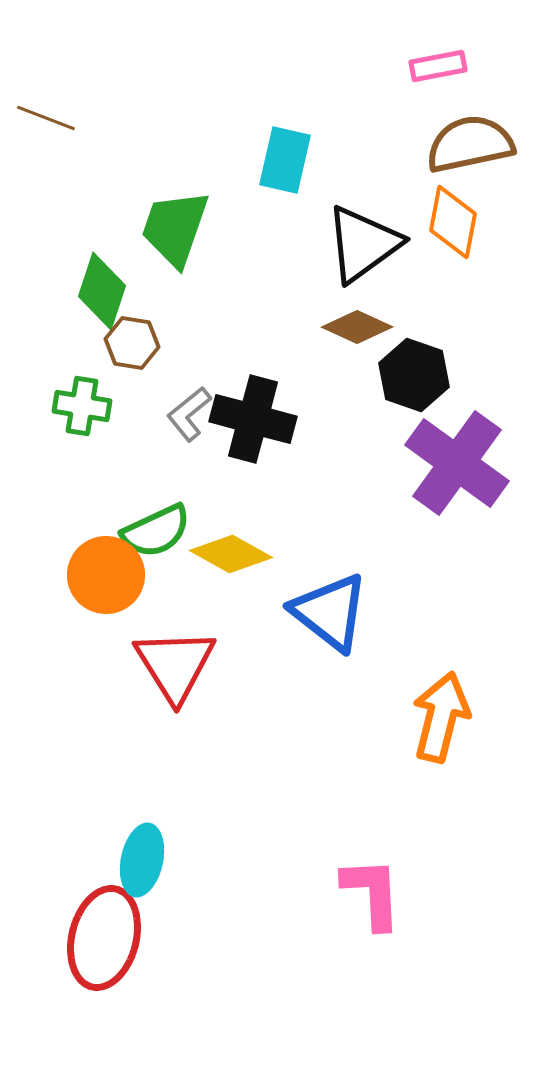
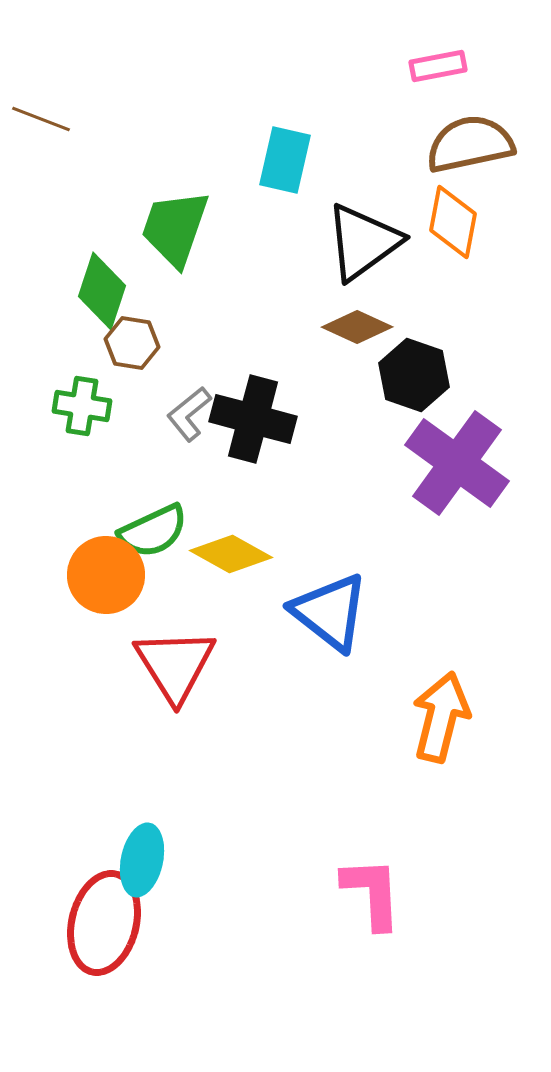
brown line: moved 5 px left, 1 px down
black triangle: moved 2 px up
green semicircle: moved 3 px left
red ellipse: moved 15 px up
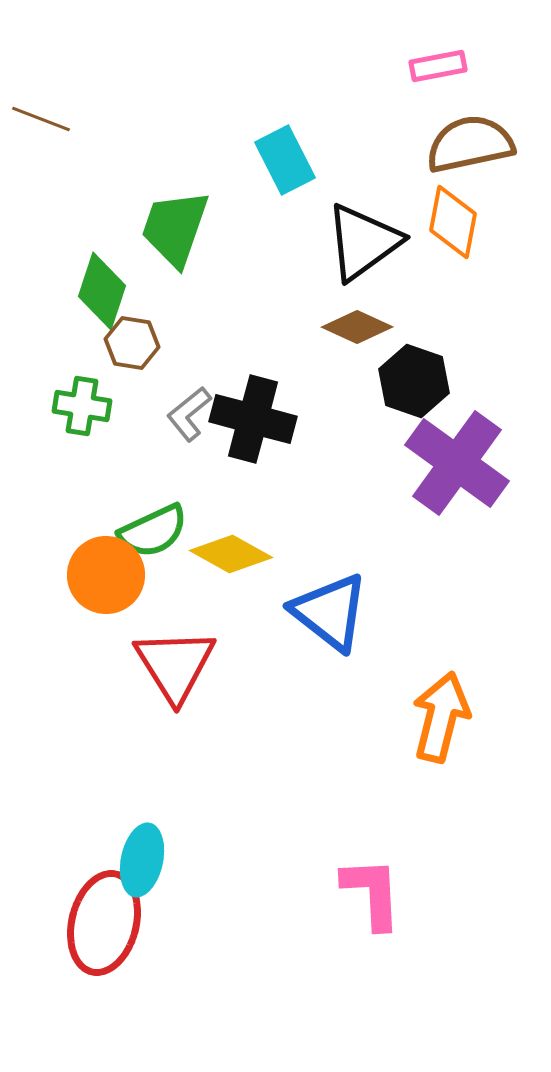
cyan rectangle: rotated 40 degrees counterclockwise
black hexagon: moved 6 px down
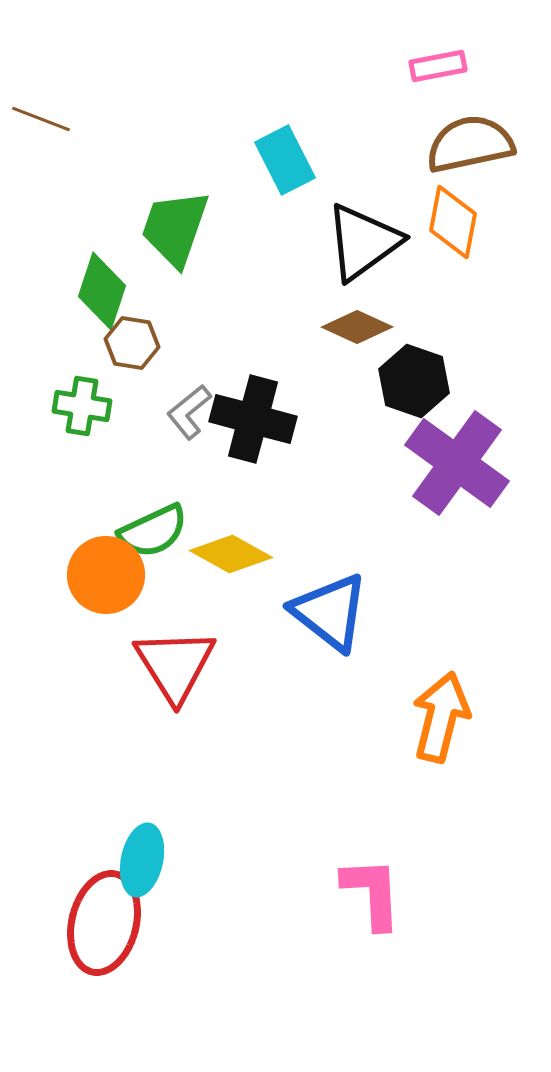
gray L-shape: moved 2 px up
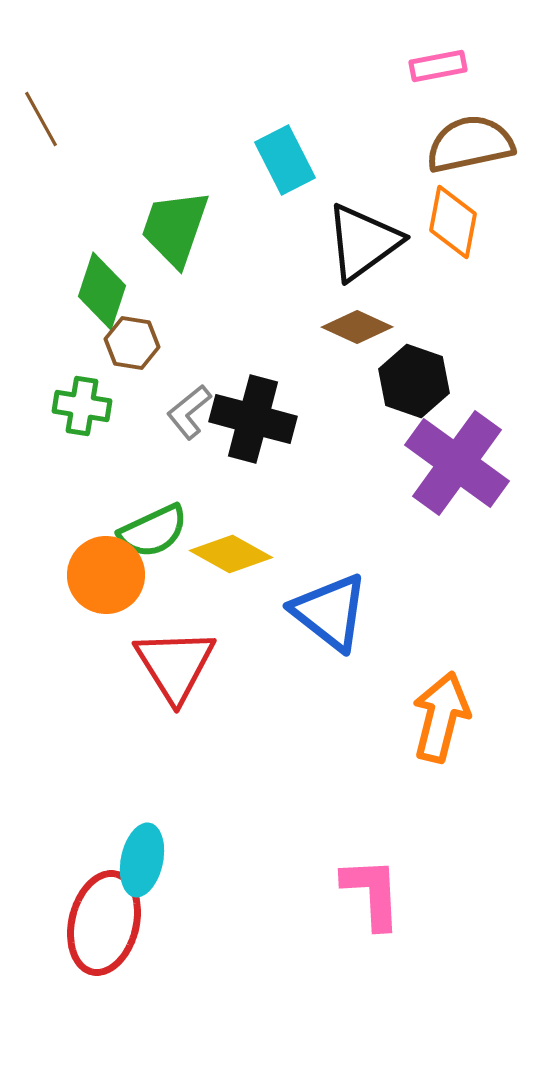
brown line: rotated 40 degrees clockwise
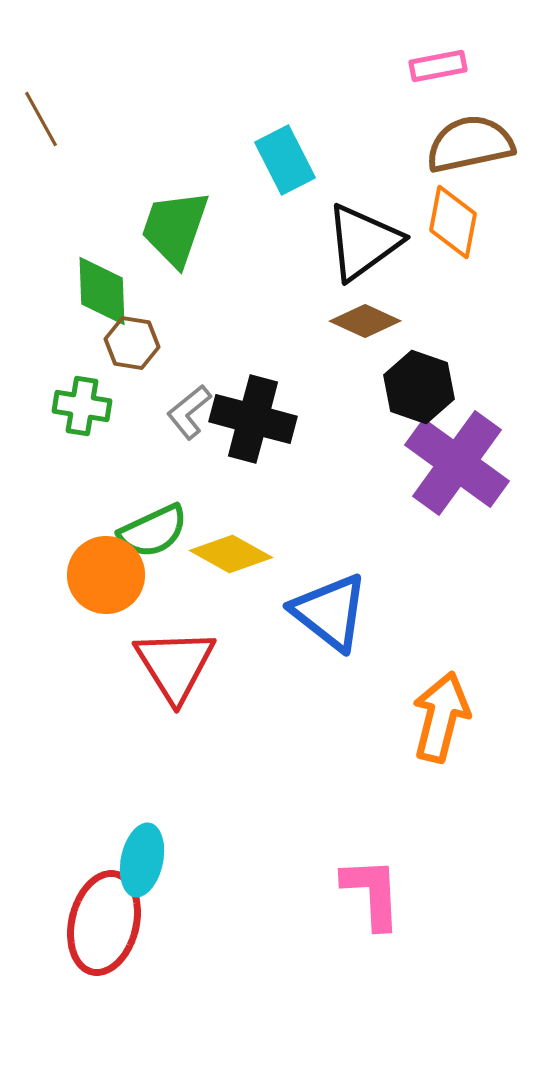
green diamond: rotated 20 degrees counterclockwise
brown diamond: moved 8 px right, 6 px up
black hexagon: moved 5 px right, 6 px down
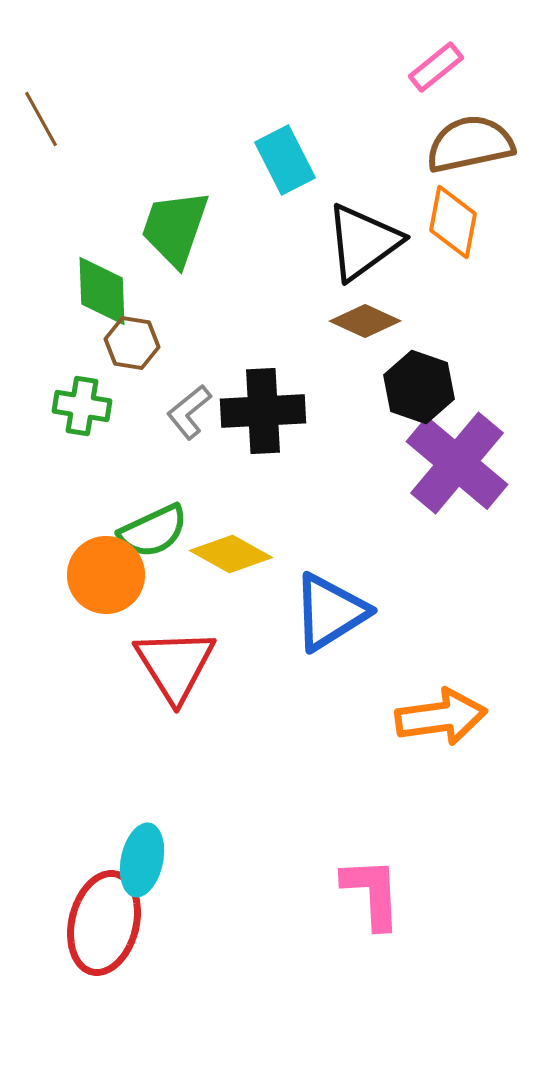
pink rectangle: moved 2 px left, 1 px down; rotated 28 degrees counterclockwise
black cross: moved 10 px right, 8 px up; rotated 18 degrees counterclockwise
purple cross: rotated 4 degrees clockwise
blue triangle: rotated 50 degrees clockwise
orange arrow: rotated 68 degrees clockwise
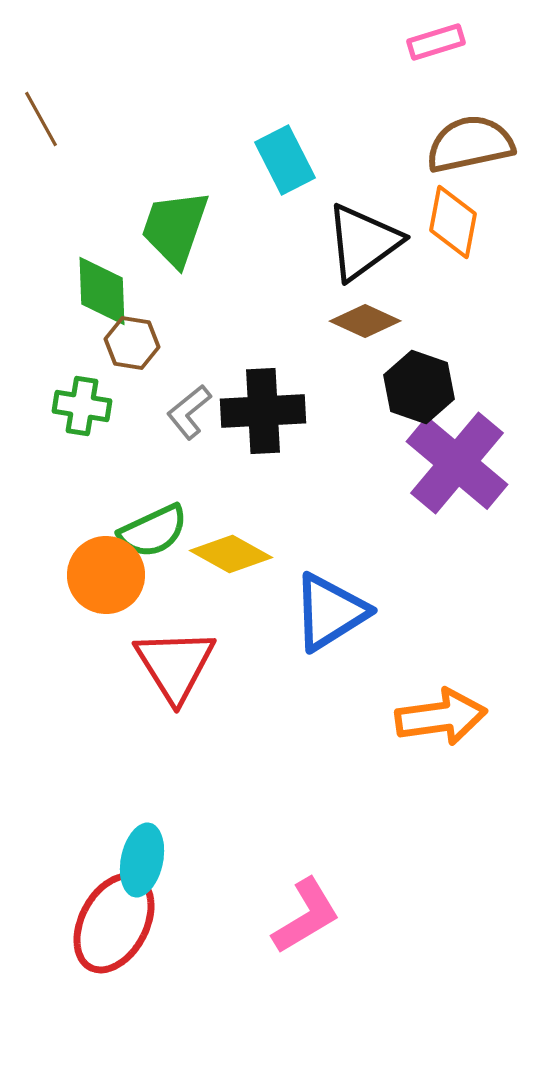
pink rectangle: moved 25 px up; rotated 22 degrees clockwise
pink L-shape: moved 66 px left, 23 px down; rotated 62 degrees clockwise
red ellipse: moved 10 px right; rotated 14 degrees clockwise
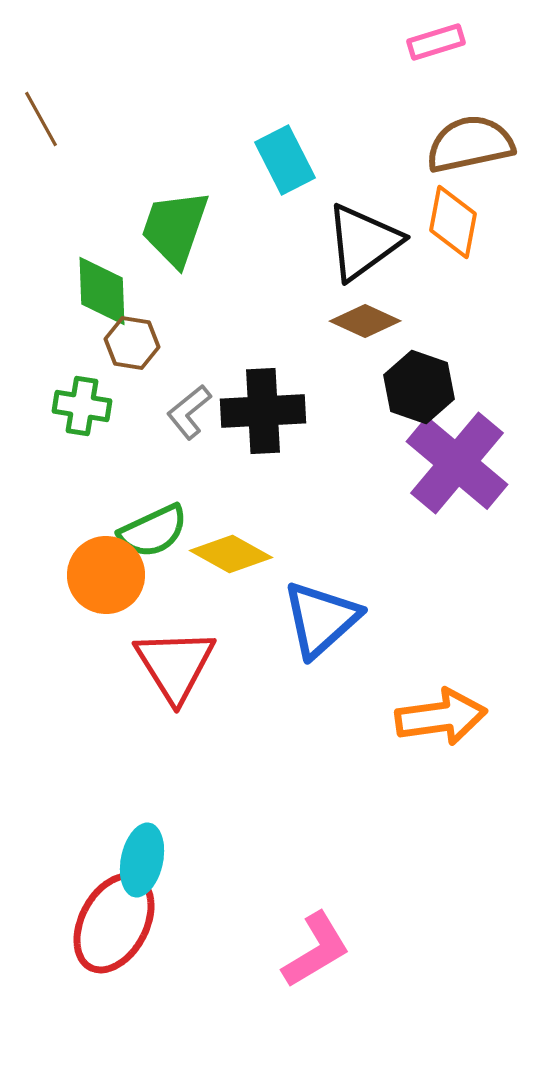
blue triangle: moved 9 px left, 7 px down; rotated 10 degrees counterclockwise
pink L-shape: moved 10 px right, 34 px down
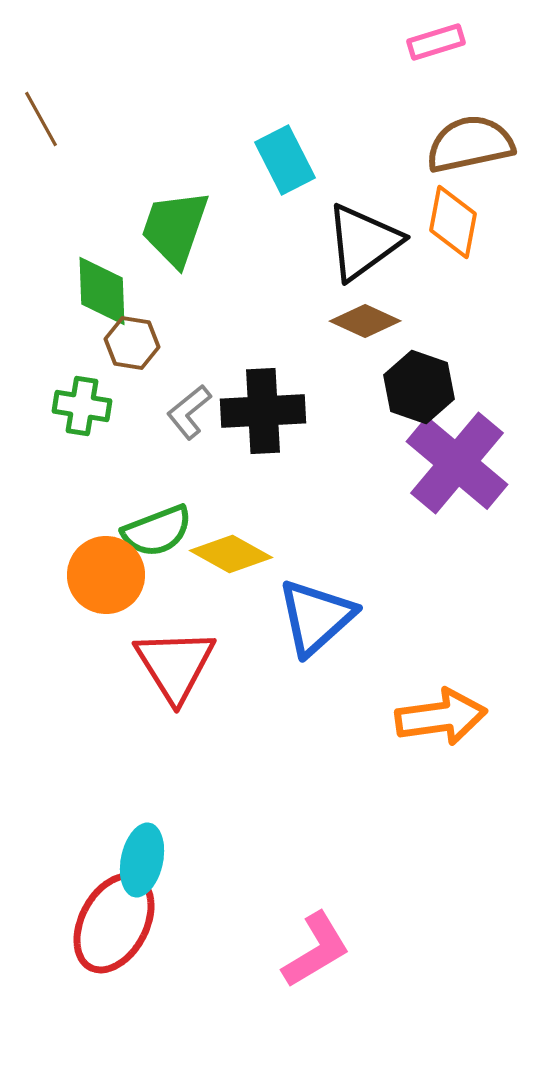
green semicircle: moved 4 px right; rotated 4 degrees clockwise
blue triangle: moved 5 px left, 2 px up
